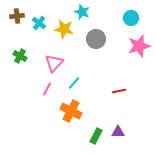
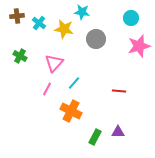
cyan star: rotated 14 degrees counterclockwise
red line: rotated 16 degrees clockwise
green rectangle: moved 1 px left, 1 px down
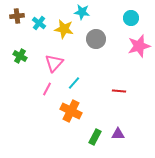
purple triangle: moved 2 px down
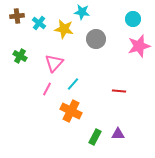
cyan circle: moved 2 px right, 1 px down
cyan line: moved 1 px left, 1 px down
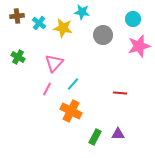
yellow star: moved 1 px left, 1 px up
gray circle: moved 7 px right, 4 px up
green cross: moved 2 px left, 1 px down
red line: moved 1 px right, 2 px down
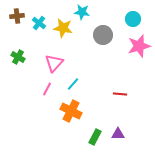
red line: moved 1 px down
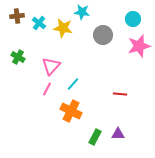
pink triangle: moved 3 px left, 3 px down
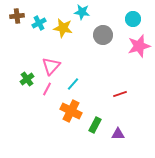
cyan cross: rotated 24 degrees clockwise
green cross: moved 9 px right, 22 px down; rotated 24 degrees clockwise
red line: rotated 24 degrees counterclockwise
green rectangle: moved 12 px up
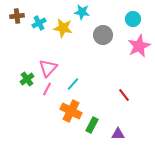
pink star: rotated 10 degrees counterclockwise
pink triangle: moved 3 px left, 2 px down
red line: moved 4 px right, 1 px down; rotated 72 degrees clockwise
green rectangle: moved 3 px left
